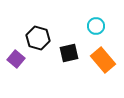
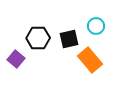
black hexagon: rotated 15 degrees counterclockwise
black square: moved 14 px up
orange rectangle: moved 13 px left
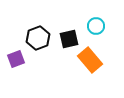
black hexagon: rotated 20 degrees counterclockwise
purple square: rotated 30 degrees clockwise
